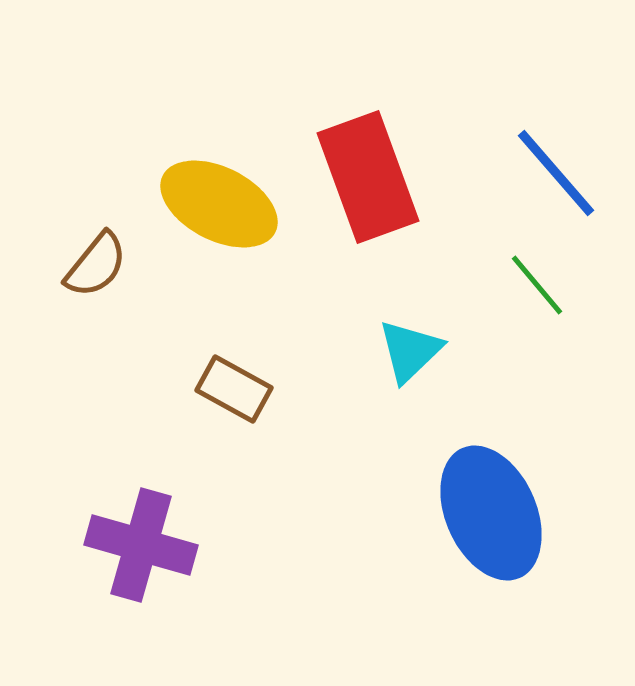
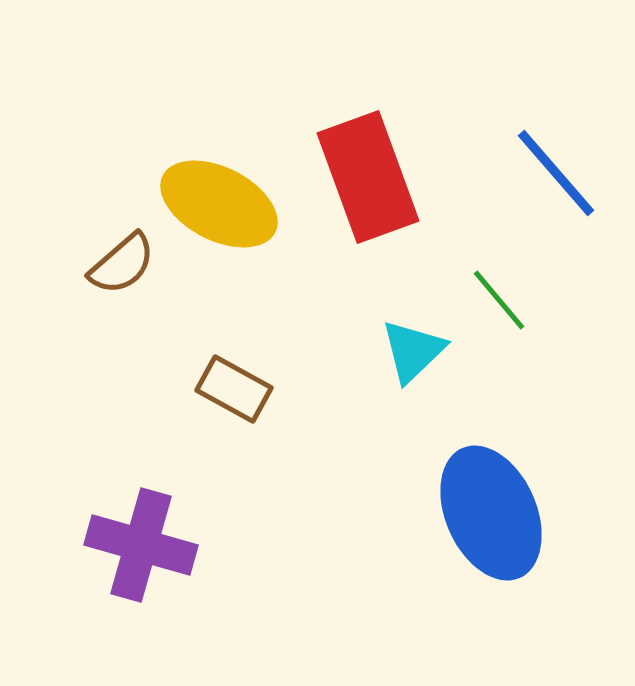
brown semicircle: moved 26 px right, 1 px up; rotated 10 degrees clockwise
green line: moved 38 px left, 15 px down
cyan triangle: moved 3 px right
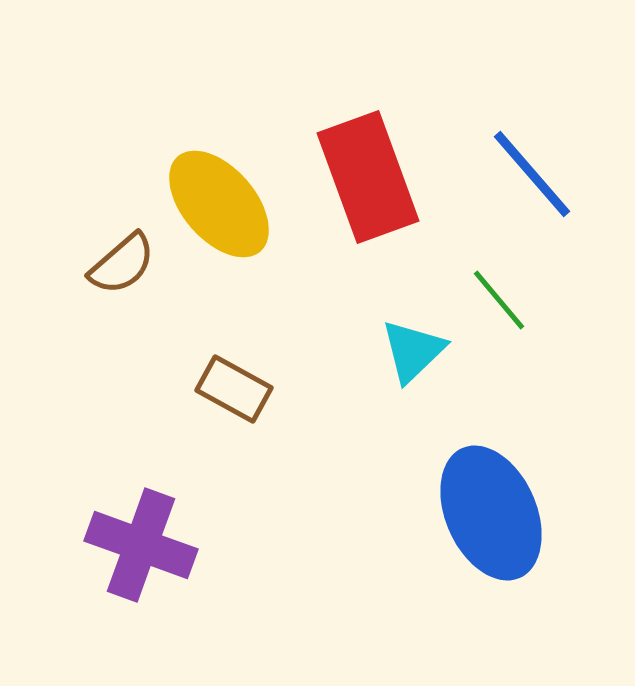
blue line: moved 24 px left, 1 px down
yellow ellipse: rotated 22 degrees clockwise
purple cross: rotated 4 degrees clockwise
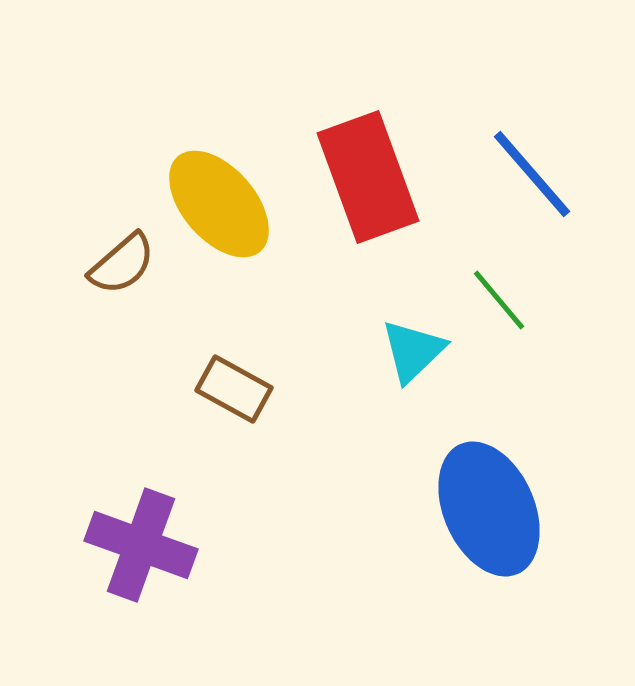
blue ellipse: moved 2 px left, 4 px up
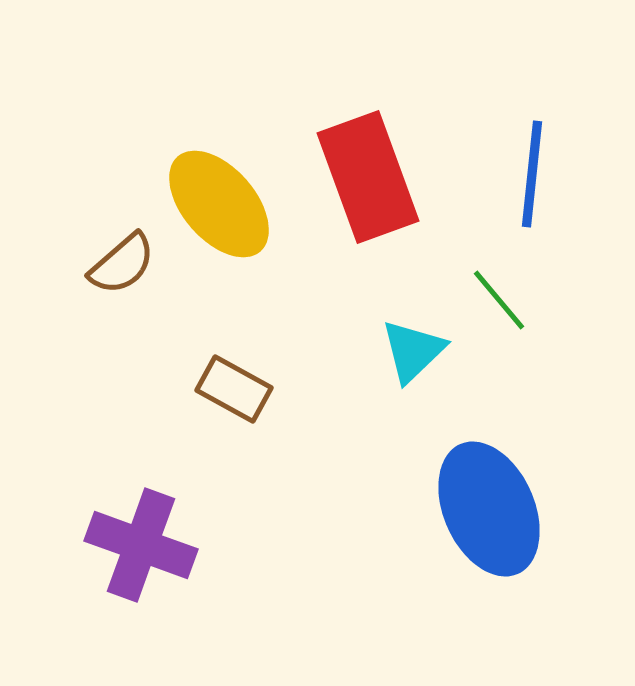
blue line: rotated 47 degrees clockwise
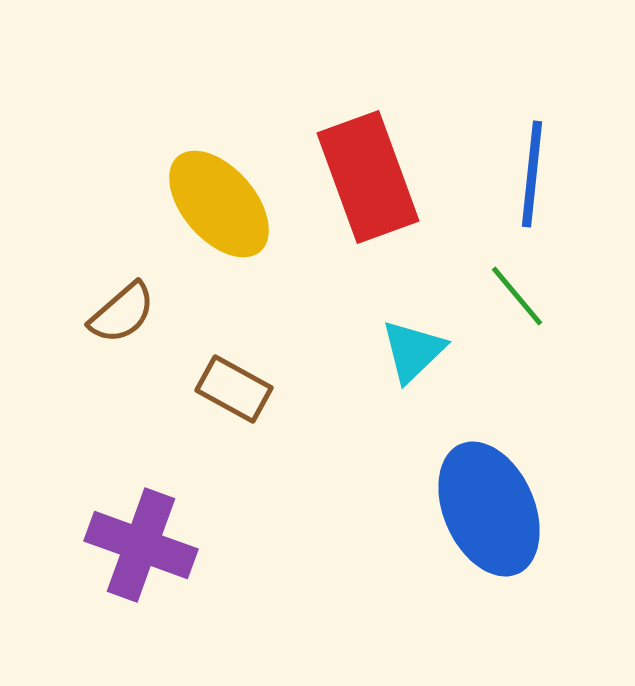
brown semicircle: moved 49 px down
green line: moved 18 px right, 4 px up
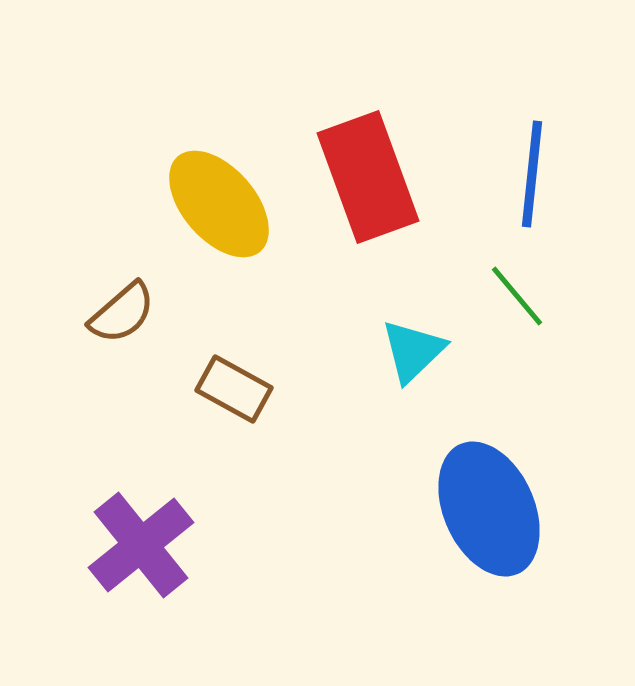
purple cross: rotated 31 degrees clockwise
